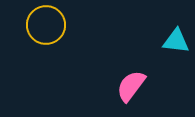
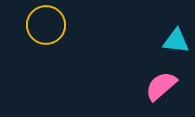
pink semicircle: moved 30 px right; rotated 12 degrees clockwise
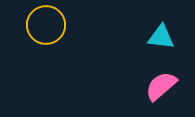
cyan triangle: moved 15 px left, 4 px up
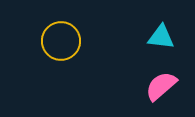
yellow circle: moved 15 px right, 16 px down
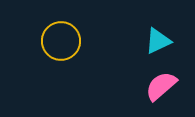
cyan triangle: moved 3 px left, 4 px down; rotated 32 degrees counterclockwise
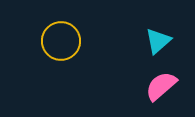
cyan triangle: rotated 16 degrees counterclockwise
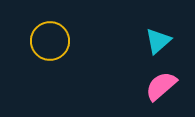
yellow circle: moved 11 px left
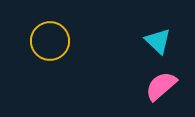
cyan triangle: rotated 36 degrees counterclockwise
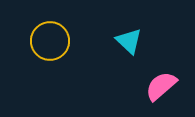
cyan triangle: moved 29 px left
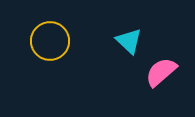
pink semicircle: moved 14 px up
